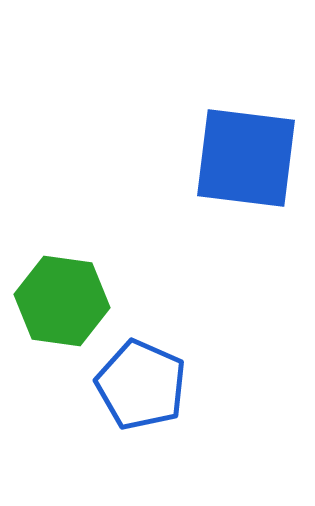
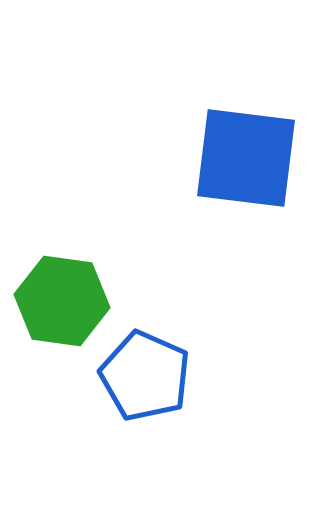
blue pentagon: moved 4 px right, 9 px up
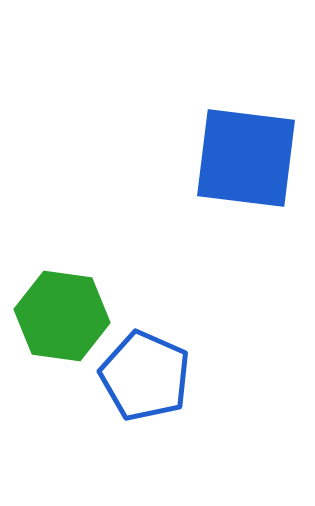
green hexagon: moved 15 px down
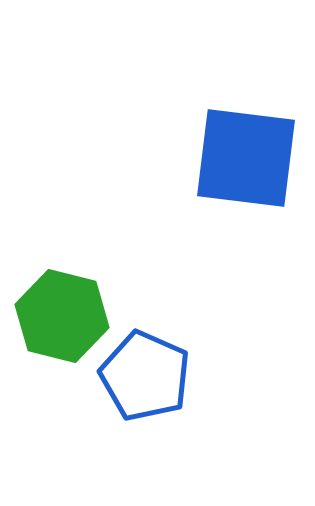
green hexagon: rotated 6 degrees clockwise
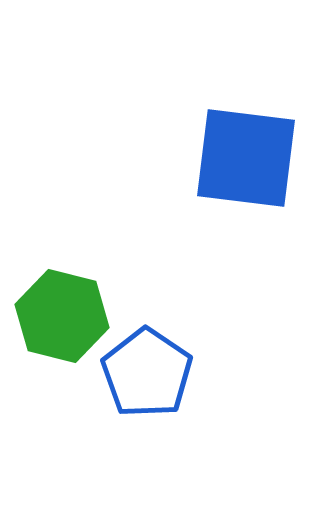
blue pentagon: moved 2 px right, 3 px up; rotated 10 degrees clockwise
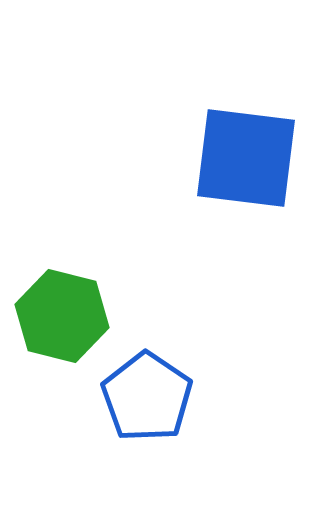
blue pentagon: moved 24 px down
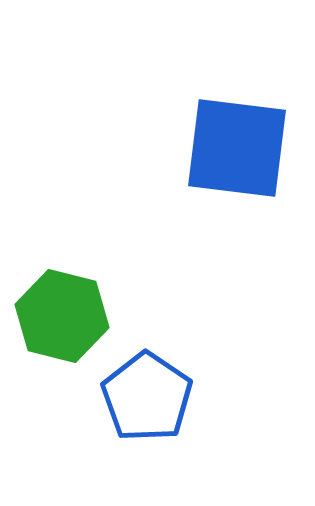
blue square: moved 9 px left, 10 px up
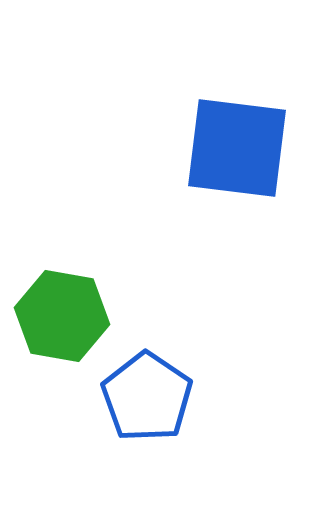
green hexagon: rotated 4 degrees counterclockwise
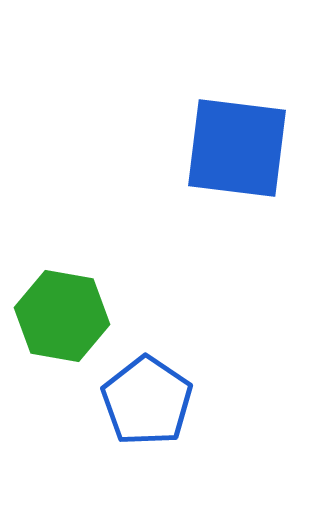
blue pentagon: moved 4 px down
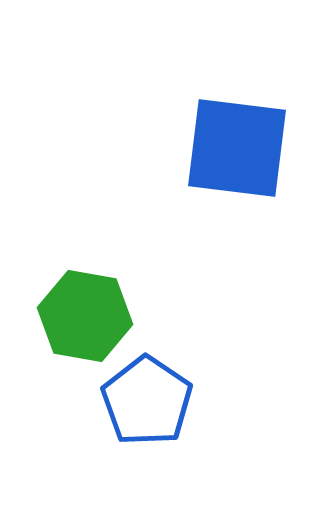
green hexagon: moved 23 px right
